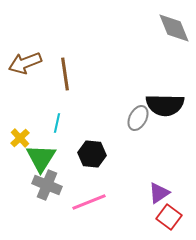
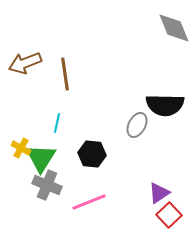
gray ellipse: moved 1 px left, 7 px down
yellow cross: moved 1 px right, 10 px down; rotated 18 degrees counterclockwise
red square: moved 2 px up; rotated 10 degrees clockwise
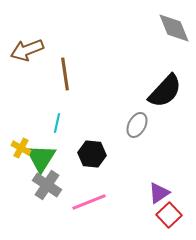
brown arrow: moved 2 px right, 13 px up
black semicircle: moved 14 px up; rotated 48 degrees counterclockwise
gray cross: rotated 12 degrees clockwise
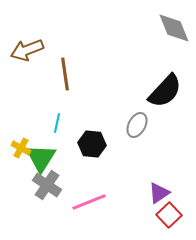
black hexagon: moved 10 px up
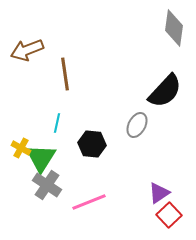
gray diamond: rotated 30 degrees clockwise
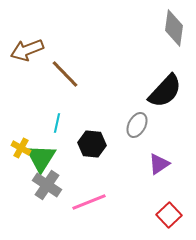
brown line: rotated 36 degrees counterclockwise
purple triangle: moved 29 px up
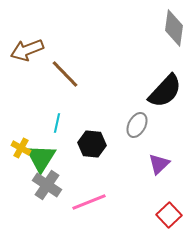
purple triangle: rotated 10 degrees counterclockwise
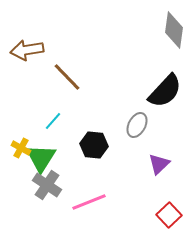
gray diamond: moved 2 px down
brown arrow: rotated 12 degrees clockwise
brown line: moved 2 px right, 3 px down
cyan line: moved 4 px left, 2 px up; rotated 30 degrees clockwise
black hexagon: moved 2 px right, 1 px down
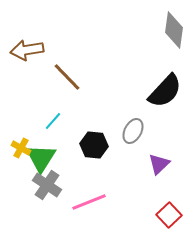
gray ellipse: moved 4 px left, 6 px down
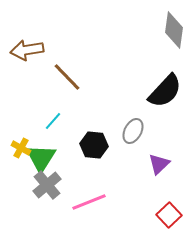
gray cross: rotated 16 degrees clockwise
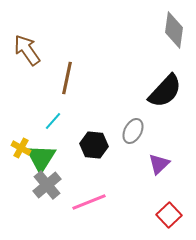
brown arrow: rotated 64 degrees clockwise
brown line: moved 1 px down; rotated 56 degrees clockwise
